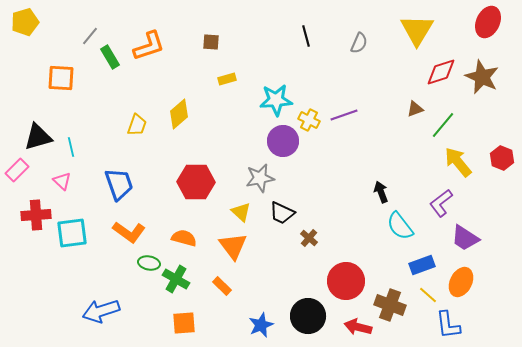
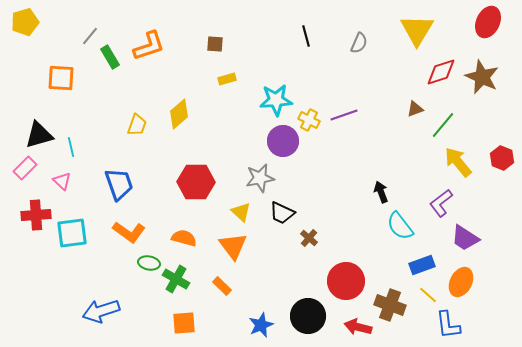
brown square at (211, 42): moved 4 px right, 2 px down
black triangle at (38, 137): moved 1 px right, 2 px up
pink rectangle at (17, 170): moved 8 px right, 2 px up
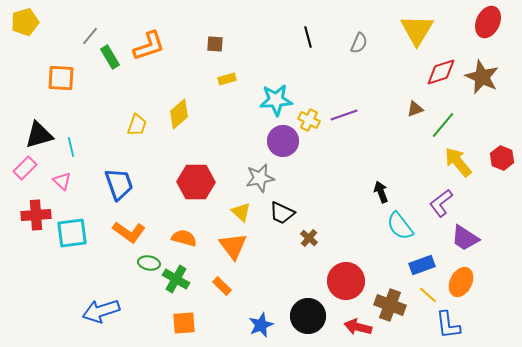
black line at (306, 36): moved 2 px right, 1 px down
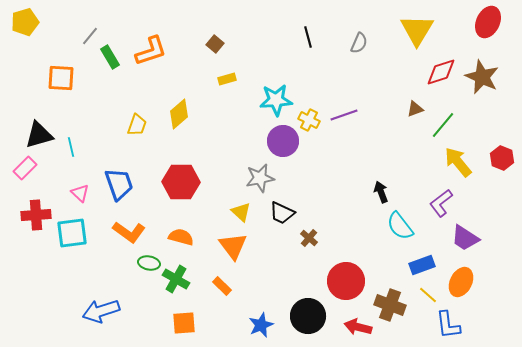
brown square at (215, 44): rotated 36 degrees clockwise
orange L-shape at (149, 46): moved 2 px right, 5 px down
pink triangle at (62, 181): moved 18 px right, 12 px down
red hexagon at (196, 182): moved 15 px left
orange semicircle at (184, 238): moved 3 px left, 1 px up
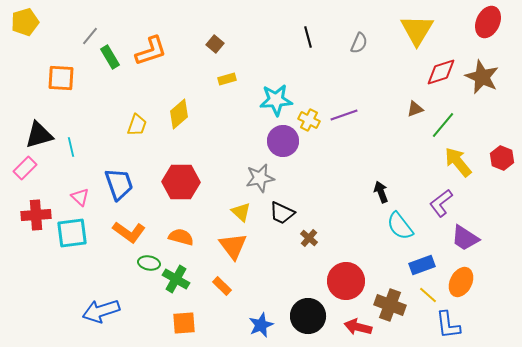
pink triangle at (80, 193): moved 4 px down
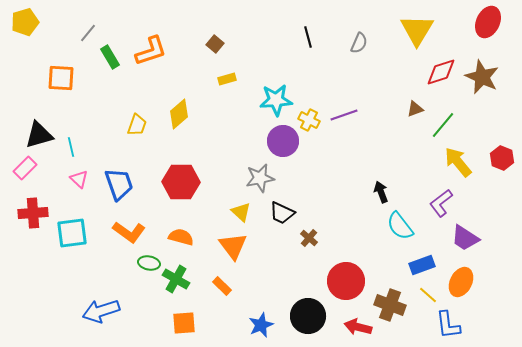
gray line at (90, 36): moved 2 px left, 3 px up
pink triangle at (80, 197): moved 1 px left, 18 px up
red cross at (36, 215): moved 3 px left, 2 px up
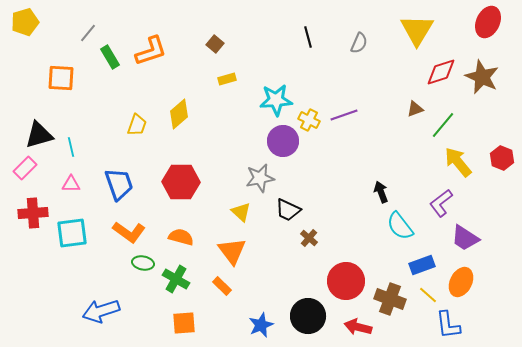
pink triangle at (79, 179): moved 8 px left, 5 px down; rotated 42 degrees counterclockwise
black trapezoid at (282, 213): moved 6 px right, 3 px up
orange triangle at (233, 246): moved 1 px left, 5 px down
green ellipse at (149, 263): moved 6 px left
brown cross at (390, 305): moved 6 px up
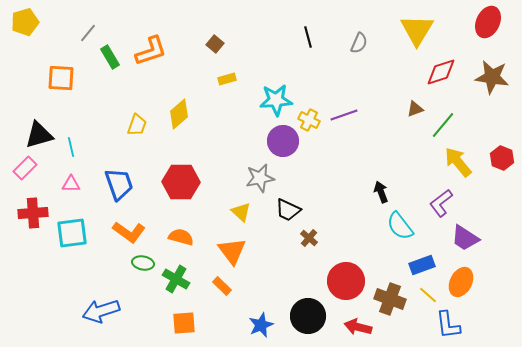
brown star at (482, 77): moved 10 px right; rotated 16 degrees counterclockwise
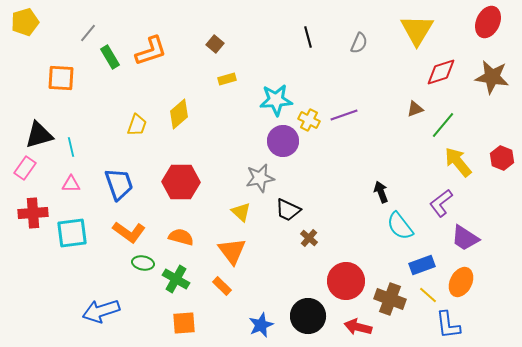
pink rectangle at (25, 168): rotated 10 degrees counterclockwise
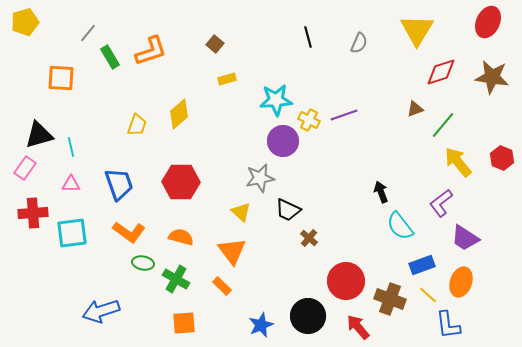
orange ellipse at (461, 282): rotated 8 degrees counterclockwise
red arrow at (358, 327): rotated 36 degrees clockwise
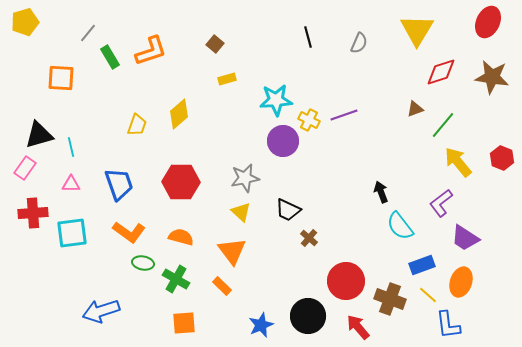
gray star at (260, 178): moved 15 px left
